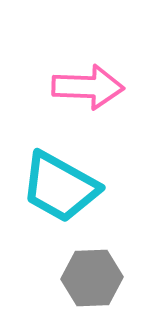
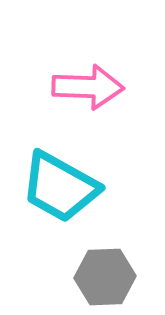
gray hexagon: moved 13 px right, 1 px up
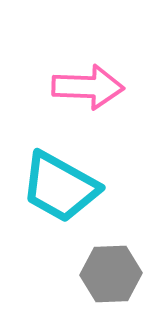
gray hexagon: moved 6 px right, 3 px up
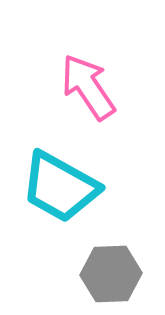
pink arrow: rotated 126 degrees counterclockwise
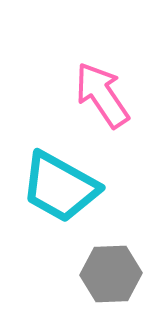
pink arrow: moved 14 px right, 8 px down
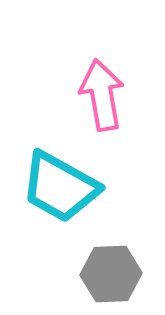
pink arrow: rotated 24 degrees clockwise
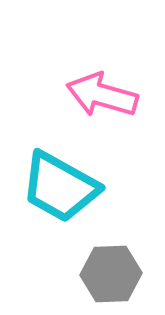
pink arrow: rotated 64 degrees counterclockwise
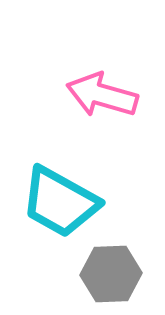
cyan trapezoid: moved 15 px down
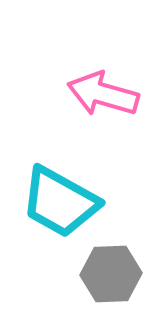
pink arrow: moved 1 px right, 1 px up
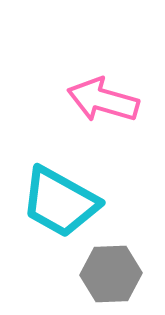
pink arrow: moved 6 px down
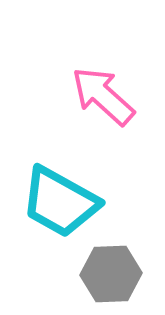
pink arrow: moved 4 px up; rotated 26 degrees clockwise
